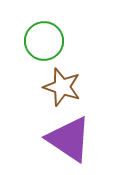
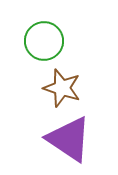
brown star: moved 1 px down
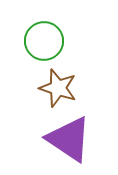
brown star: moved 4 px left
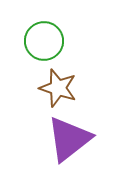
purple triangle: rotated 48 degrees clockwise
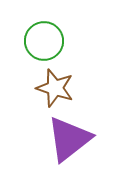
brown star: moved 3 px left
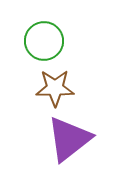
brown star: rotated 18 degrees counterclockwise
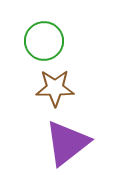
purple triangle: moved 2 px left, 4 px down
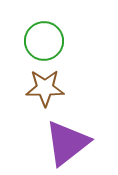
brown star: moved 10 px left
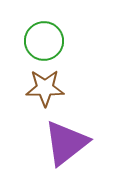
purple triangle: moved 1 px left
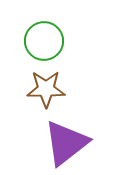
brown star: moved 1 px right, 1 px down
